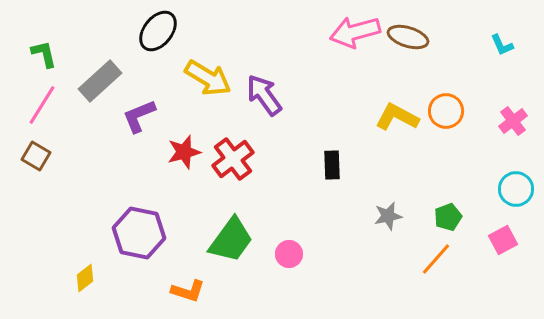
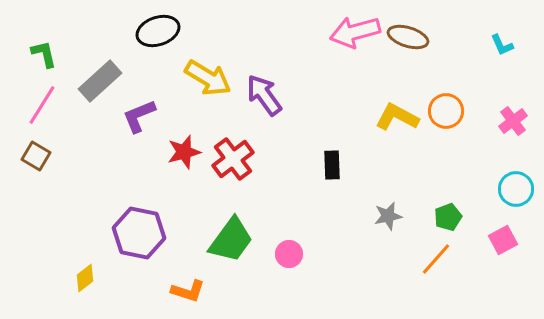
black ellipse: rotated 33 degrees clockwise
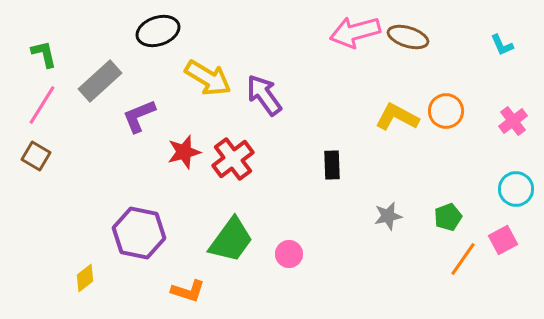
orange line: moved 27 px right; rotated 6 degrees counterclockwise
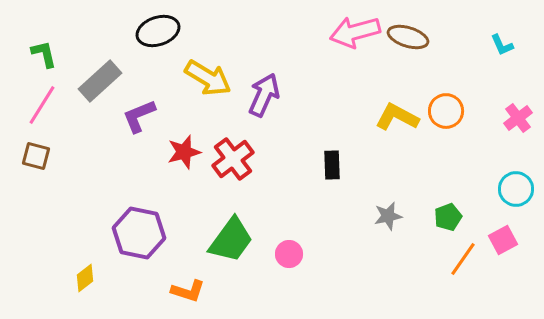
purple arrow: rotated 60 degrees clockwise
pink cross: moved 5 px right, 3 px up
brown square: rotated 16 degrees counterclockwise
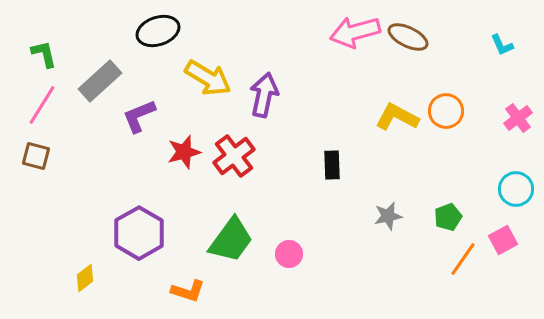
brown ellipse: rotated 9 degrees clockwise
purple arrow: rotated 12 degrees counterclockwise
red cross: moved 1 px right, 3 px up
purple hexagon: rotated 18 degrees clockwise
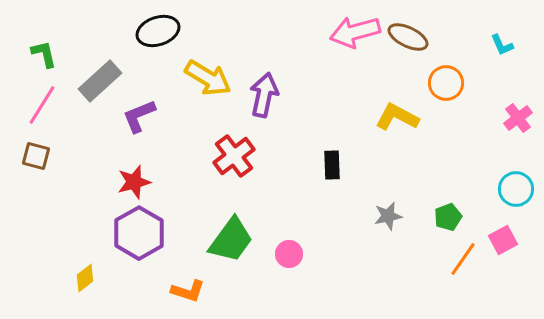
orange circle: moved 28 px up
red star: moved 50 px left, 30 px down
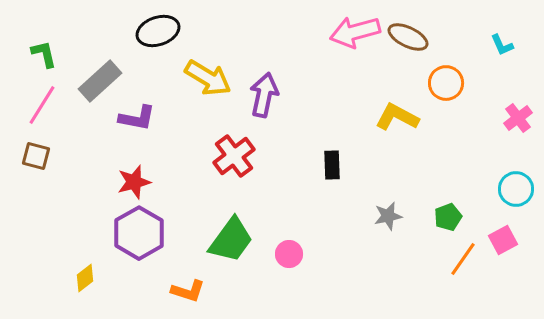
purple L-shape: moved 2 px left, 2 px down; rotated 147 degrees counterclockwise
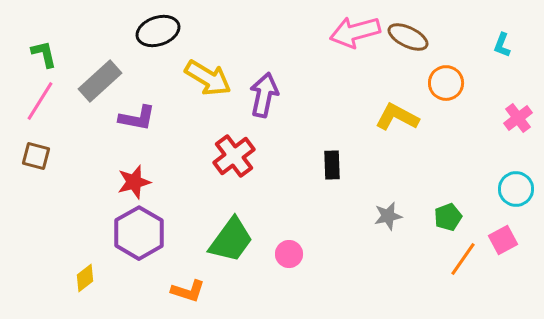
cyan L-shape: rotated 45 degrees clockwise
pink line: moved 2 px left, 4 px up
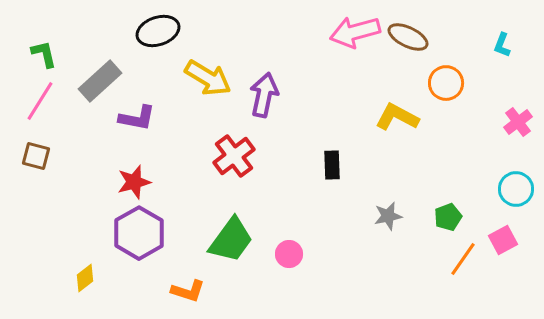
pink cross: moved 4 px down
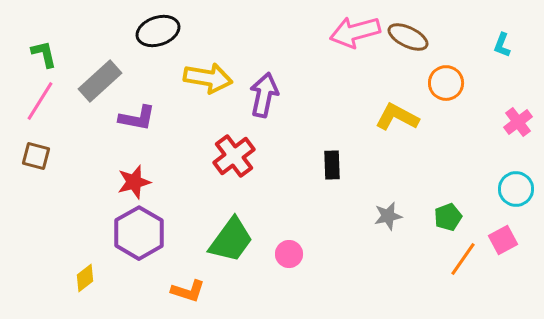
yellow arrow: rotated 21 degrees counterclockwise
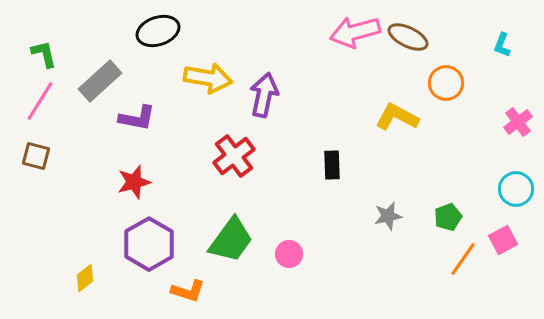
purple hexagon: moved 10 px right, 11 px down
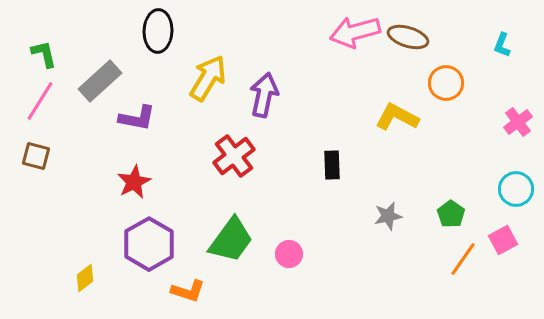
black ellipse: rotated 69 degrees counterclockwise
brown ellipse: rotated 9 degrees counterclockwise
yellow arrow: rotated 69 degrees counterclockwise
red star: rotated 12 degrees counterclockwise
green pentagon: moved 3 px right, 3 px up; rotated 16 degrees counterclockwise
